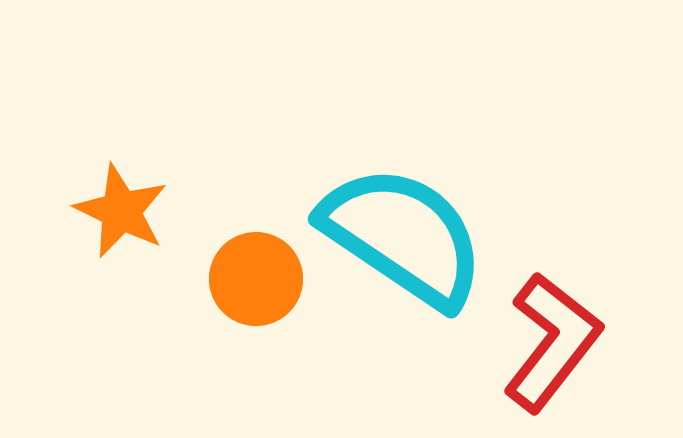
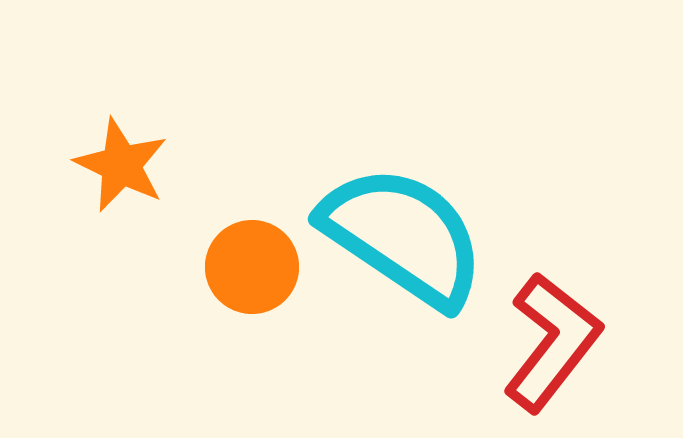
orange star: moved 46 px up
orange circle: moved 4 px left, 12 px up
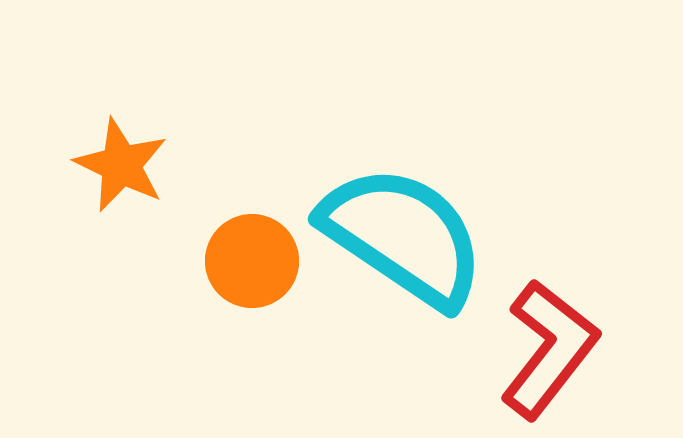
orange circle: moved 6 px up
red L-shape: moved 3 px left, 7 px down
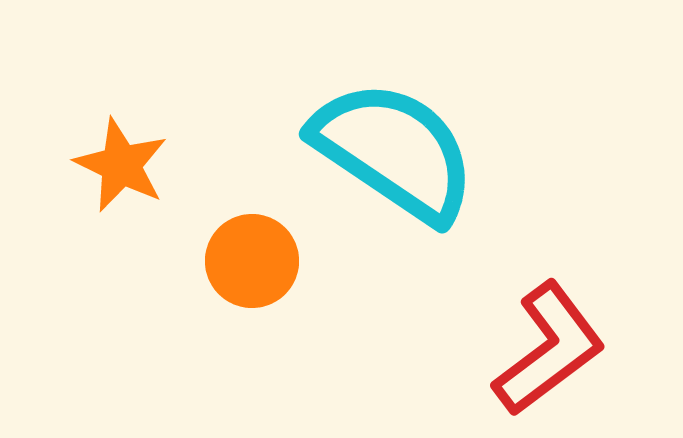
cyan semicircle: moved 9 px left, 85 px up
red L-shape: rotated 15 degrees clockwise
